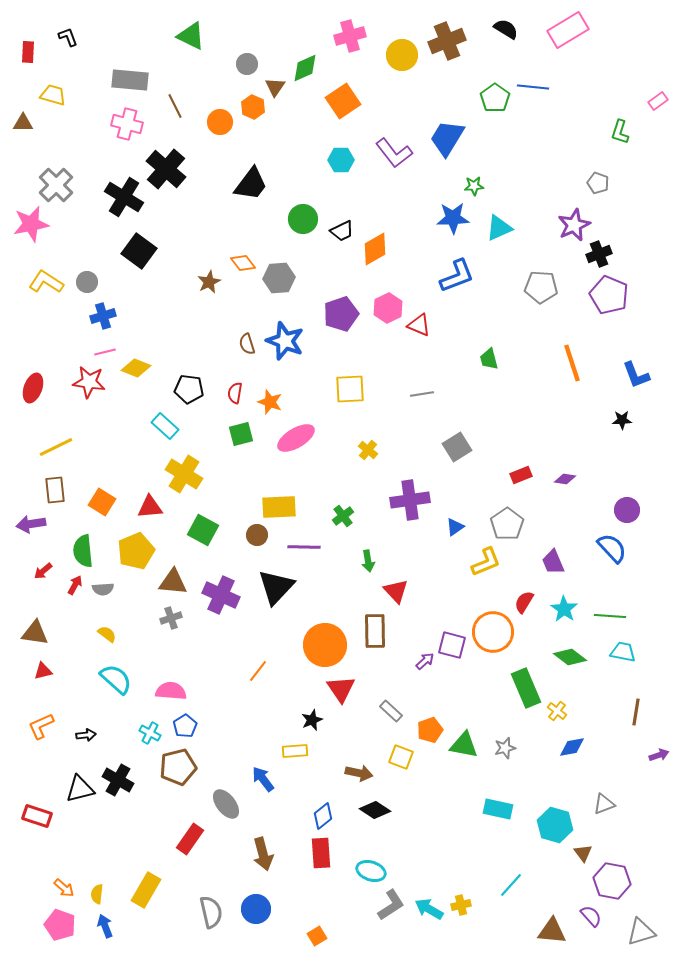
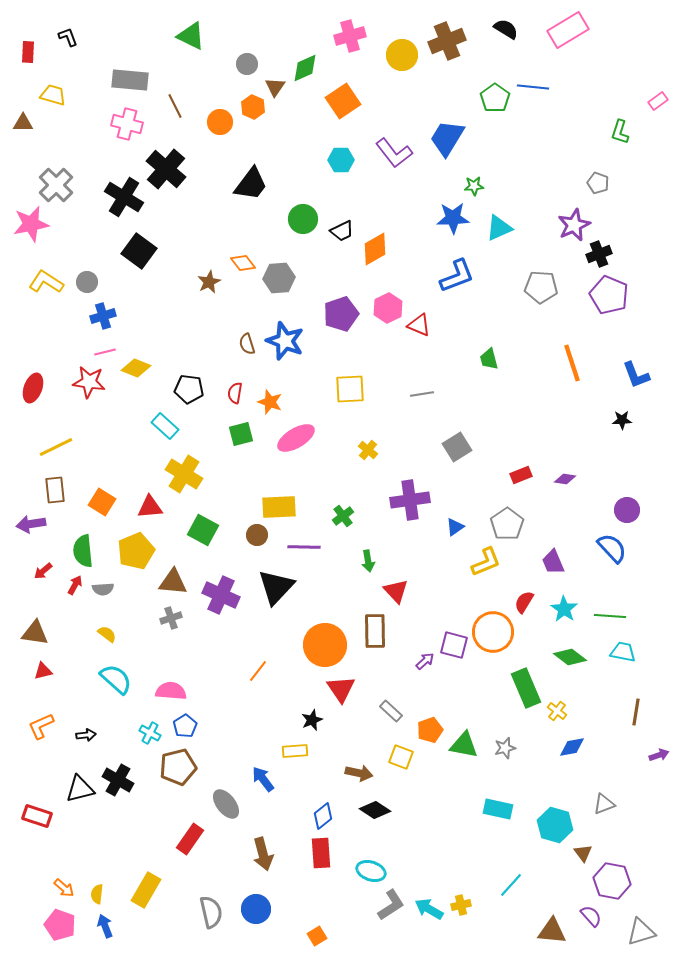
purple square at (452, 645): moved 2 px right
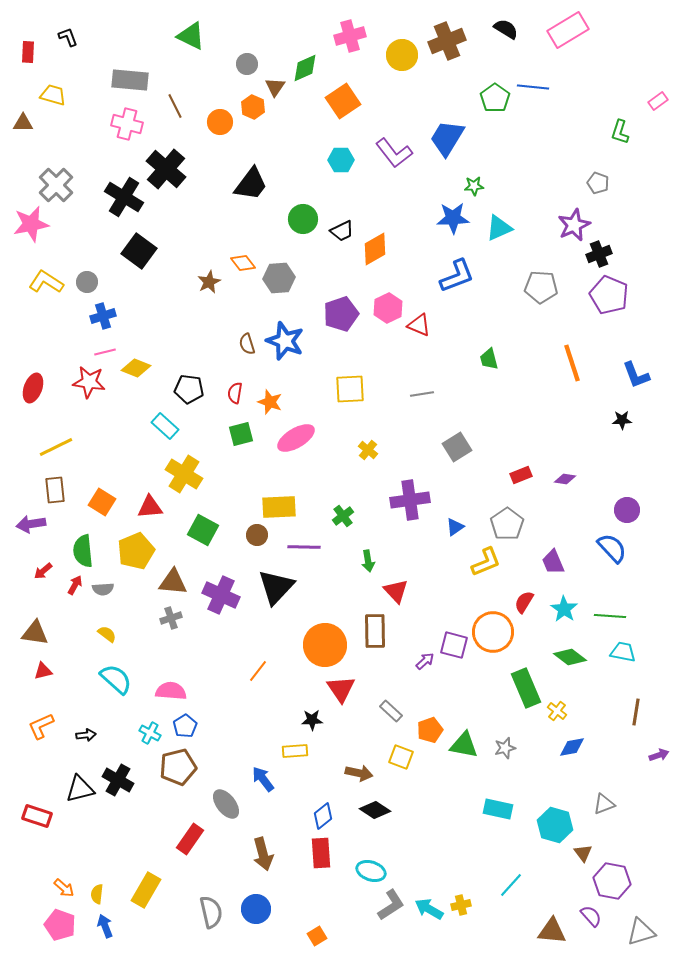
black star at (312, 720): rotated 20 degrees clockwise
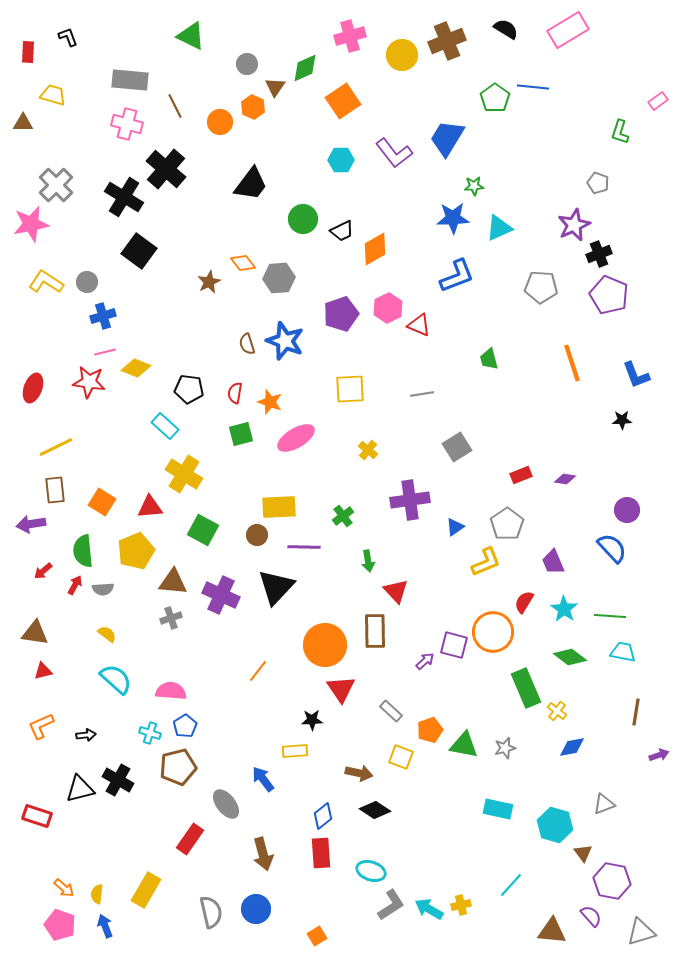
cyan cross at (150, 733): rotated 10 degrees counterclockwise
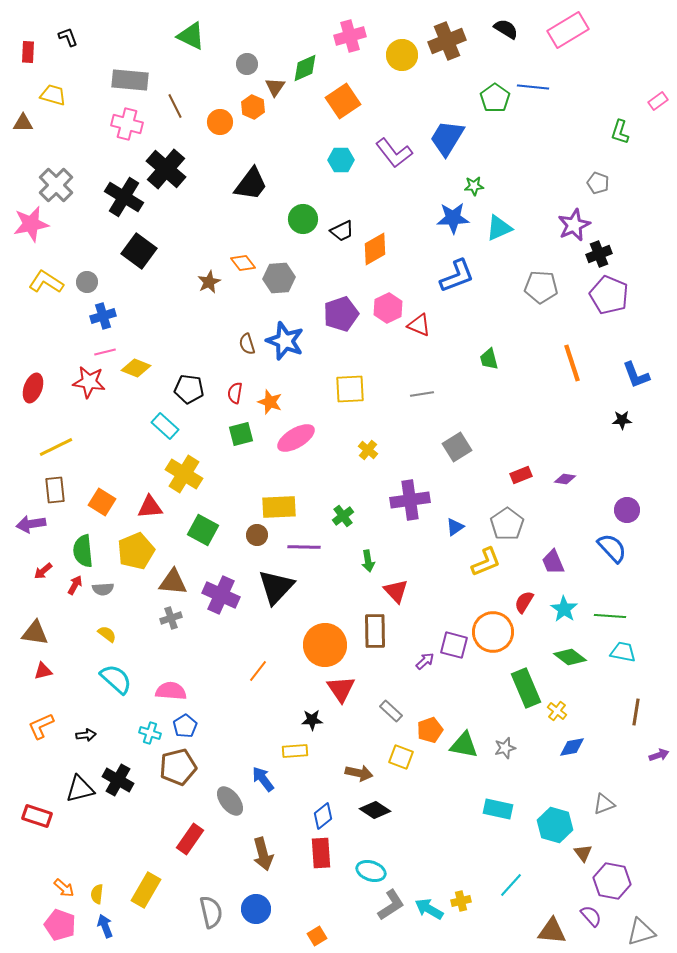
gray ellipse at (226, 804): moved 4 px right, 3 px up
yellow cross at (461, 905): moved 4 px up
